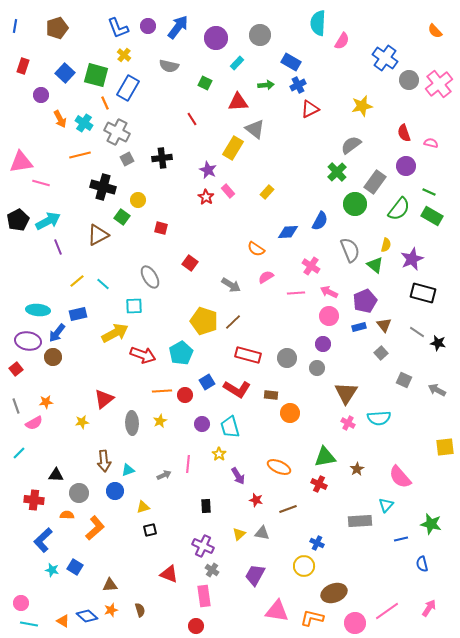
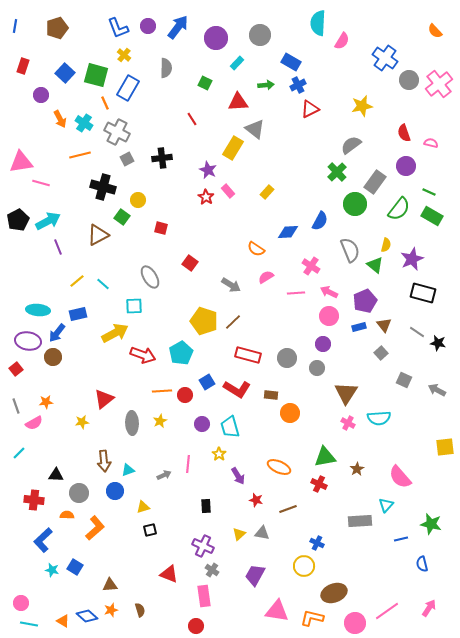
gray semicircle at (169, 66): moved 3 px left, 2 px down; rotated 102 degrees counterclockwise
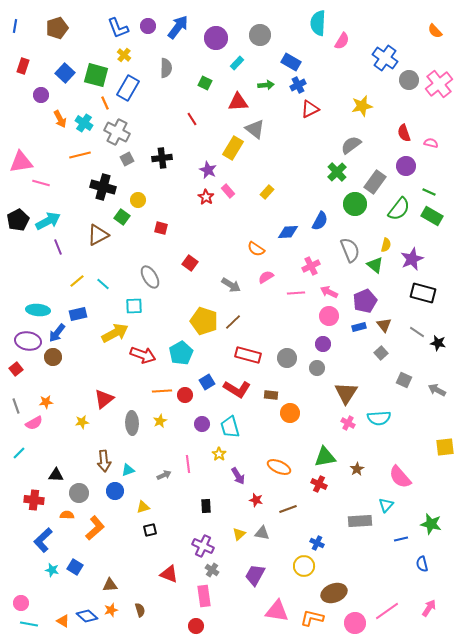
pink cross at (311, 266): rotated 30 degrees clockwise
pink line at (188, 464): rotated 12 degrees counterclockwise
